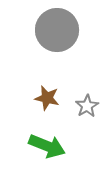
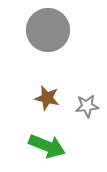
gray circle: moved 9 px left
gray star: rotated 25 degrees clockwise
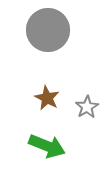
brown star: rotated 15 degrees clockwise
gray star: moved 1 px down; rotated 25 degrees counterclockwise
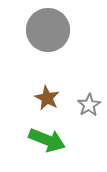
gray star: moved 2 px right, 2 px up
green arrow: moved 6 px up
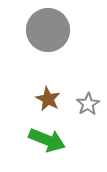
brown star: moved 1 px right, 1 px down
gray star: moved 1 px left, 1 px up
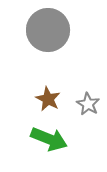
gray star: rotated 10 degrees counterclockwise
green arrow: moved 2 px right, 1 px up
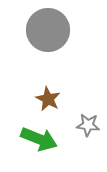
gray star: moved 21 px down; rotated 25 degrees counterclockwise
green arrow: moved 10 px left
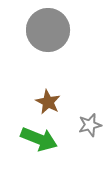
brown star: moved 3 px down
gray star: moved 2 px right; rotated 20 degrees counterclockwise
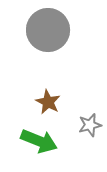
green arrow: moved 2 px down
